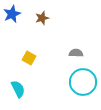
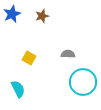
brown star: moved 2 px up
gray semicircle: moved 8 px left, 1 px down
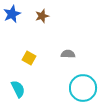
cyan circle: moved 6 px down
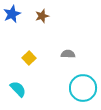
yellow square: rotated 16 degrees clockwise
cyan semicircle: rotated 18 degrees counterclockwise
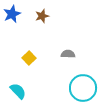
cyan semicircle: moved 2 px down
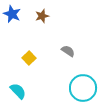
blue star: rotated 24 degrees counterclockwise
gray semicircle: moved 3 px up; rotated 32 degrees clockwise
